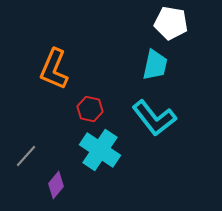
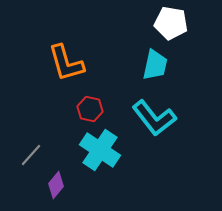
orange L-shape: moved 12 px right, 6 px up; rotated 39 degrees counterclockwise
gray line: moved 5 px right, 1 px up
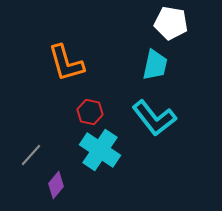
red hexagon: moved 3 px down
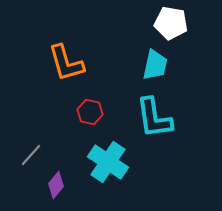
cyan L-shape: rotated 30 degrees clockwise
cyan cross: moved 8 px right, 12 px down
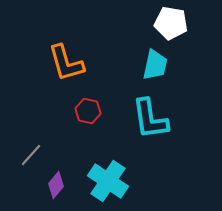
red hexagon: moved 2 px left, 1 px up
cyan L-shape: moved 4 px left, 1 px down
cyan cross: moved 19 px down
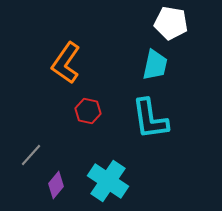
orange L-shape: rotated 51 degrees clockwise
